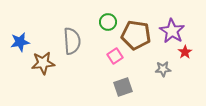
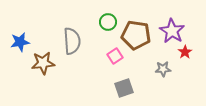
gray square: moved 1 px right, 1 px down
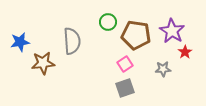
pink square: moved 10 px right, 8 px down
gray square: moved 1 px right
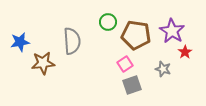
gray star: rotated 21 degrees clockwise
gray square: moved 7 px right, 3 px up
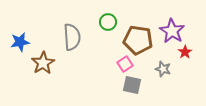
brown pentagon: moved 2 px right, 5 px down
gray semicircle: moved 4 px up
brown star: rotated 25 degrees counterclockwise
gray square: rotated 30 degrees clockwise
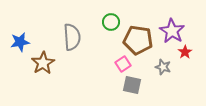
green circle: moved 3 px right
pink square: moved 2 px left
gray star: moved 2 px up
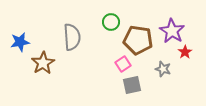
gray star: moved 2 px down
gray square: rotated 24 degrees counterclockwise
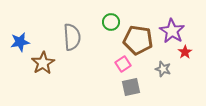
gray square: moved 1 px left, 2 px down
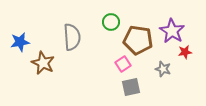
red star: rotated 24 degrees clockwise
brown star: rotated 15 degrees counterclockwise
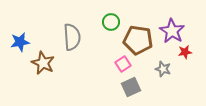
gray square: rotated 12 degrees counterclockwise
